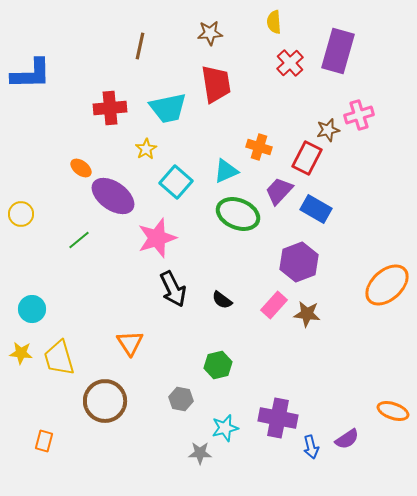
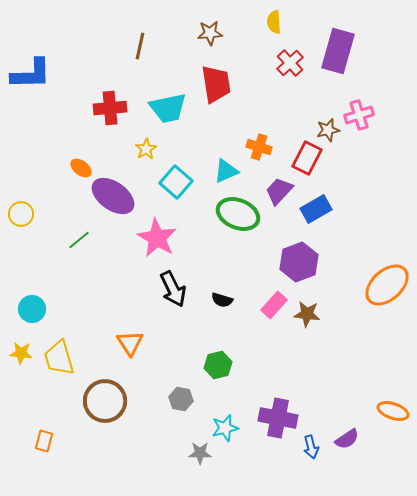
blue rectangle at (316, 209): rotated 60 degrees counterclockwise
pink star at (157, 238): rotated 24 degrees counterclockwise
black semicircle at (222, 300): rotated 20 degrees counterclockwise
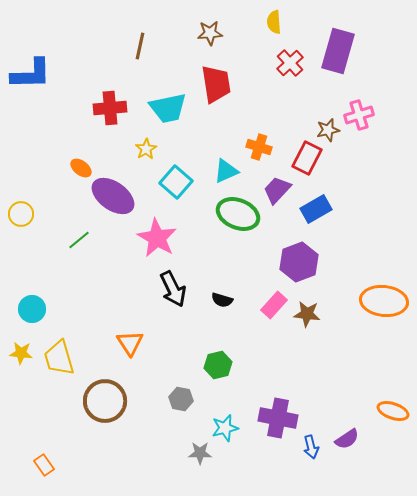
purple trapezoid at (279, 191): moved 2 px left, 1 px up
orange ellipse at (387, 285): moved 3 px left, 16 px down; rotated 48 degrees clockwise
orange rectangle at (44, 441): moved 24 px down; rotated 50 degrees counterclockwise
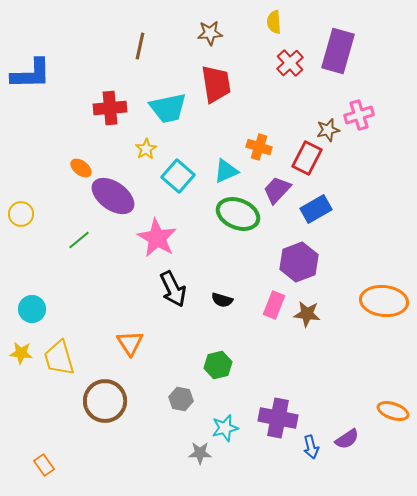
cyan square at (176, 182): moved 2 px right, 6 px up
pink rectangle at (274, 305): rotated 20 degrees counterclockwise
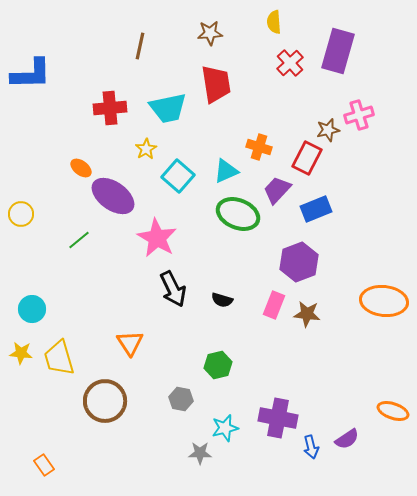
blue rectangle at (316, 209): rotated 8 degrees clockwise
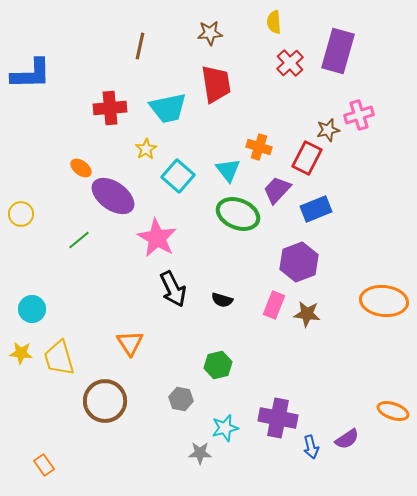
cyan triangle at (226, 171): moved 2 px right, 1 px up; rotated 44 degrees counterclockwise
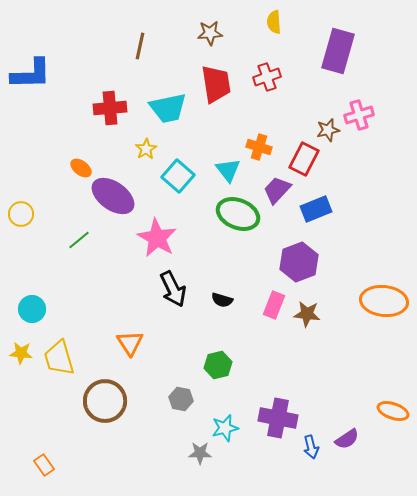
red cross at (290, 63): moved 23 px left, 14 px down; rotated 24 degrees clockwise
red rectangle at (307, 158): moved 3 px left, 1 px down
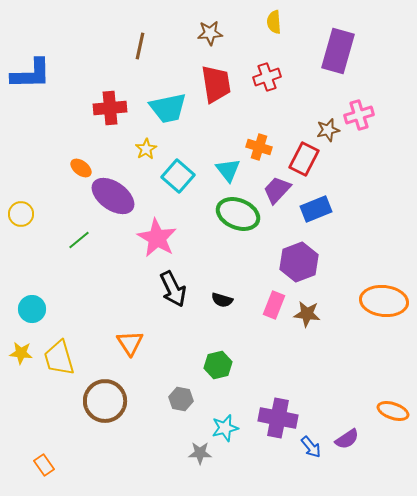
blue arrow at (311, 447): rotated 25 degrees counterclockwise
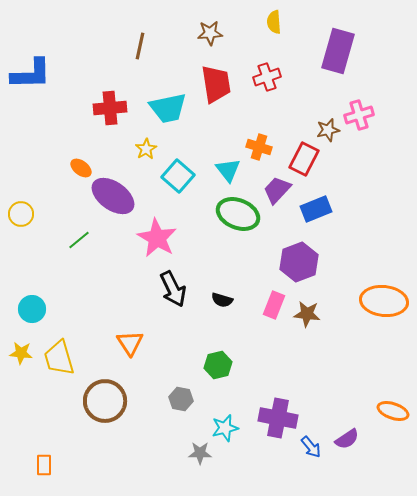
orange rectangle at (44, 465): rotated 35 degrees clockwise
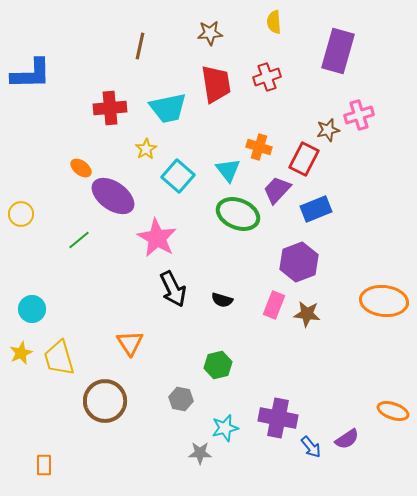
yellow star at (21, 353): rotated 30 degrees counterclockwise
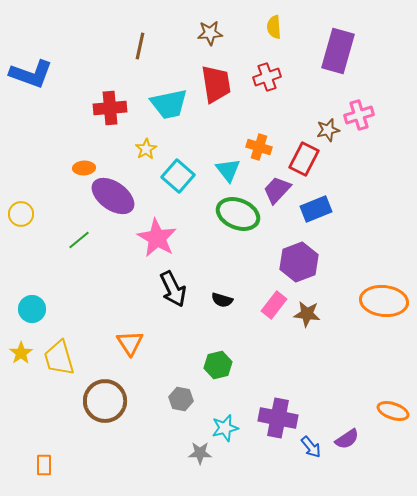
yellow semicircle at (274, 22): moved 5 px down
blue L-shape at (31, 74): rotated 21 degrees clockwise
cyan trapezoid at (168, 108): moved 1 px right, 4 px up
orange ellipse at (81, 168): moved 3 px right; rotated 40 degrees counterclockwise
pink rectangle at (274, 305): rotated 16 degrees clockwise
yellow star at (21, 353): rotated 10 degrees counterclockwise
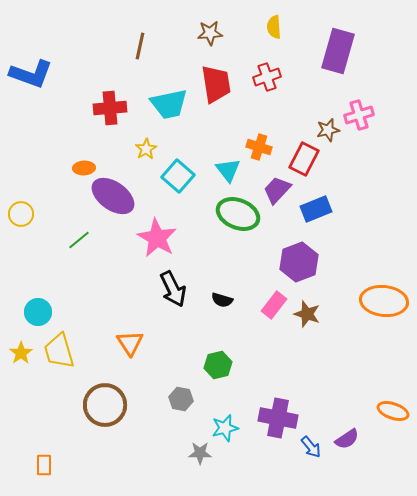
cyan circle at (32, 309): moved 6 px right, 3 px down
brown star at (307, 314): rotated 12 degrees clockwise
yellow trapezoid at (59, 358): moved 7 px up
brown circle at (105, 401): moved 4 px down
